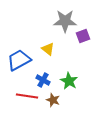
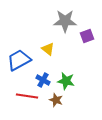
purple square: moved 4 px right
green star: moved 3 px left; rotated 18 degrees counterclockwise
brown star: moved 3 px right
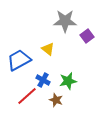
purple square: rotated 16 degrees counterclockwise
green star: moved 2 px right; rotated 24 degrees counterclockwise
red line: rotated 50 degrees counterclockwise
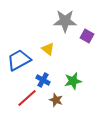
purple square: rotated 24 degrees counterclockwise
green star: moved 5 px right
red line: moved 2 px down
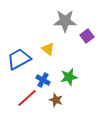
purple square: rotated 24 degrees clockwise
blue trapezoid: moved 1 px up
green star: moved 4 px left, 4 px up
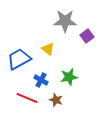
blue cross: moved 2 px left
red line: rotated 65 degrees clockwise
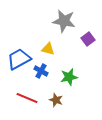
gray star: moved 1 px left; rotated 10 degrees clockwise
purple square: moved 1 px right, 3 px down
yellow triangle: rotated 24 degrees counterclockwise
blue cross: moved 9 px up
